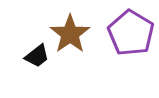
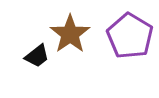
purple pentagon: moved 1 px left, 3 px down
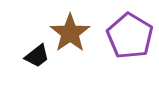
brown star: moved 1 px up
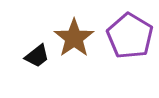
brown star: moved 4 px right, 5 px down
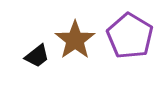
brown star: moved 1 px right, 2 px down
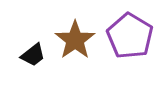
black trapezoid: moved 4 px left, 1 px up
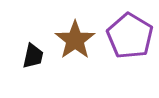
black trapezoid: moved 1 px down; rotated 40 degrees counterclockwise
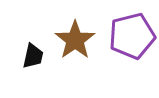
purple pentagon: moved 2 px right; rotated 27 degrees clockwise
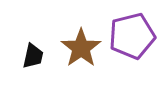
brown star: moved 6 px right, 8 px down
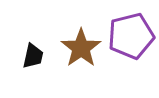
purple pentagon: moved 1 px left
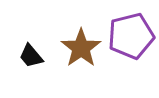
black trapezoid: moved 2 px left; rotated 128 degrees clockwise
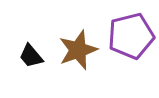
brown star: moved 3 px left, 2 px down; rotated 15 degrees clockwise
